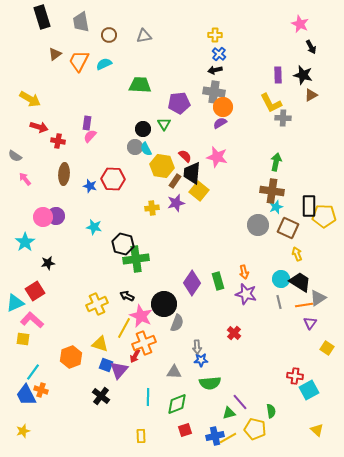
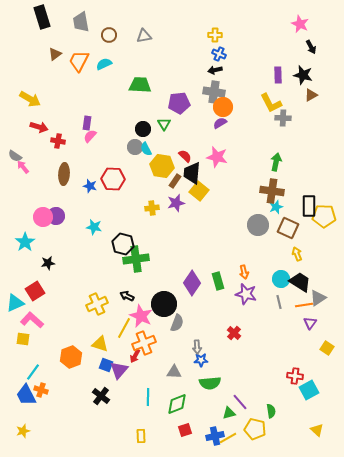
blue cross at (219, 54): rotated 16 degrees counterclockwise
pink arrow at (25, 179): moved 2 px left, 12 px up
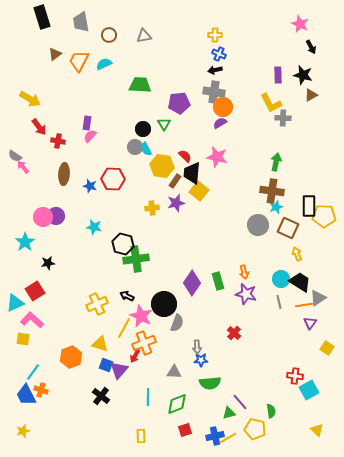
red arrow at (39, 127): rotated 36 degrees clockwise
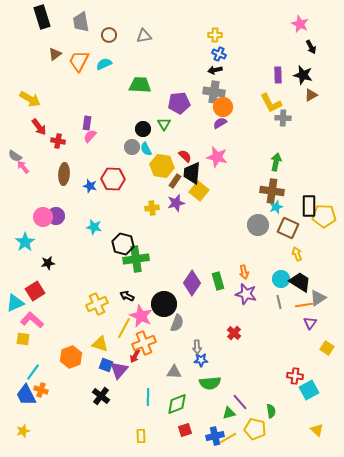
gray circle at (135, 147): moved 3 px left
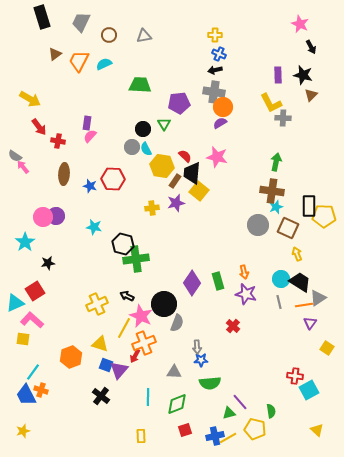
gray trapezoid at (81, 22): rotated 35 degrees clockwise
brown triangle at (311, 95): rotated 16 degrees counterclockwise
red cross at (234, 333): moved 1 px left, 7 px up
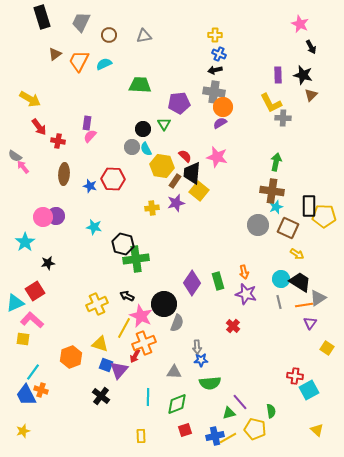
yellow arrow at (297, 254): rotated 144 degrees clockwise
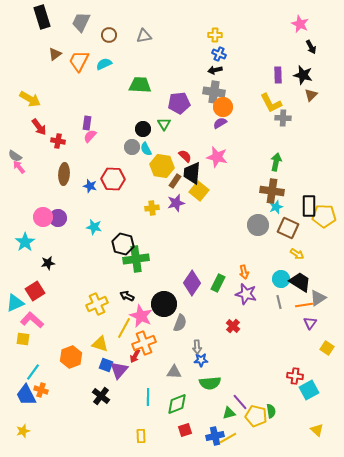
pink arrow at (23, 167): moved 4 px left
purple circle at (56, 216): moved 2 px right, 2 px down
green rectangle at (218, 281): moved 2 px down; rotated 42 degrees clockwise
gray semicircle at (177, 323): moved 3 px right
yellow pentagon at (255, 429): moved 1 px right, 13 px up
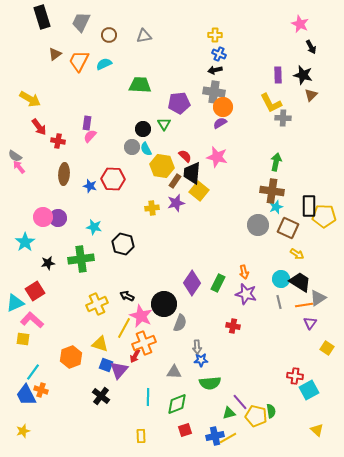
green cross at (136, 259): moved 55 px left
red cross at (233, 326): rotated 32 degrees counterclockwise
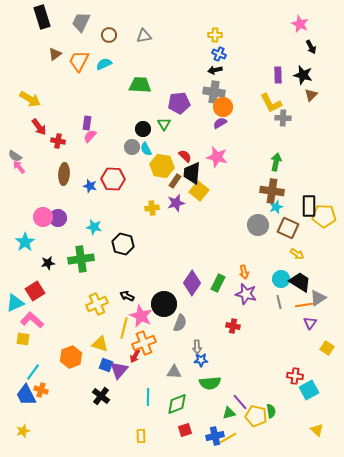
yellow line at (124, 328): rotated 15 degrees counterclockwise
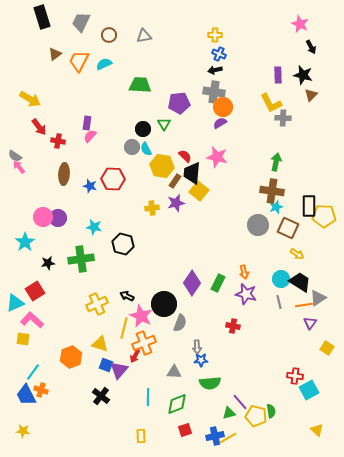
yellow star at (23, 431): rotated 24 degrees clockwise
